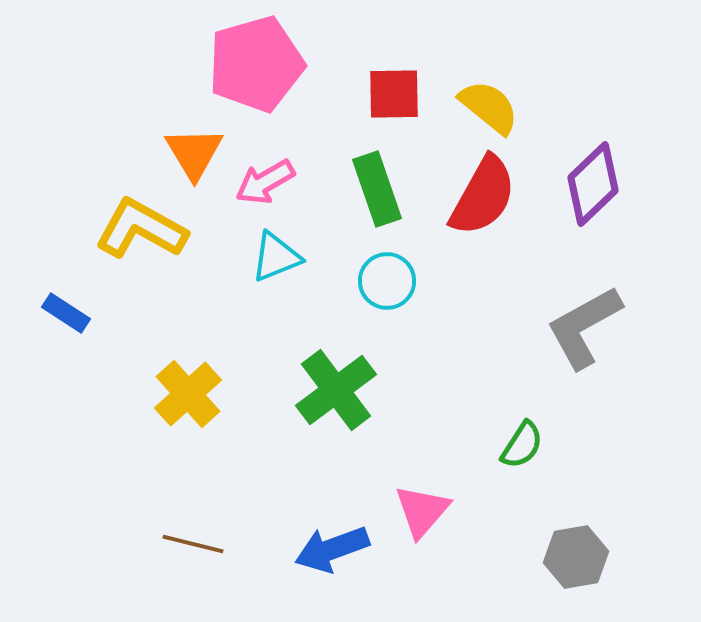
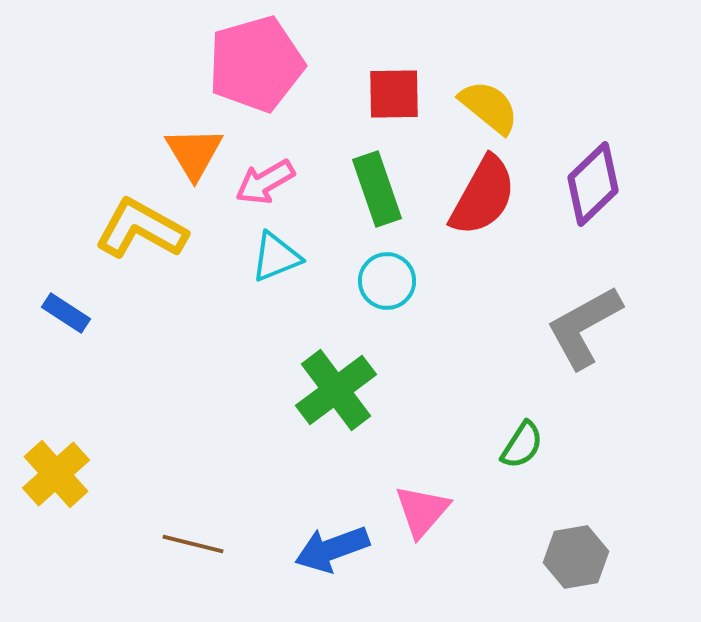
yellow cross: moved 132 px left, 80 px down
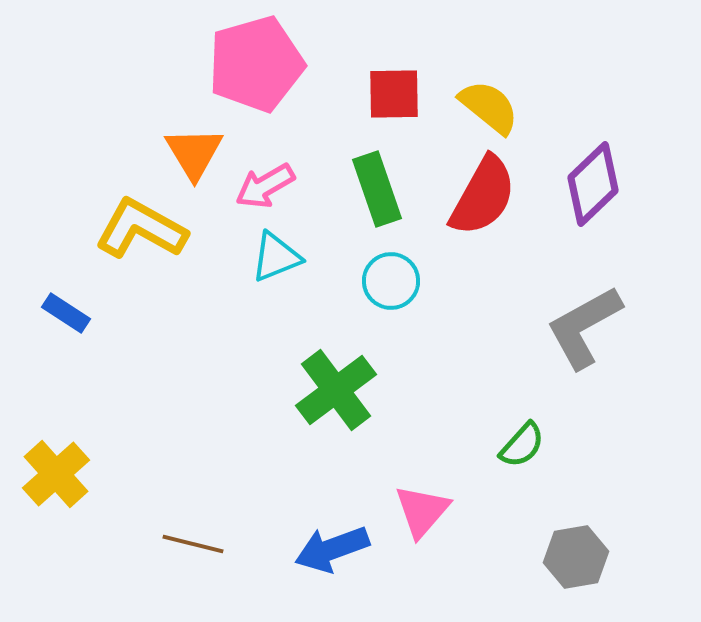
pink arrow: moved 4 px down
cyan circle: moved 4 px right
green semicircle: rotated 9 degrees clockwise
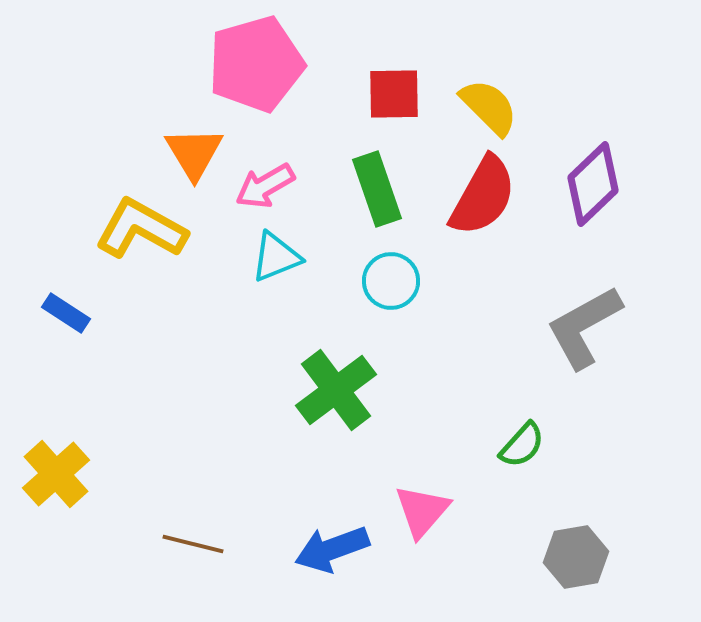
yellow semicircle: rotated 6 degrees clockwise
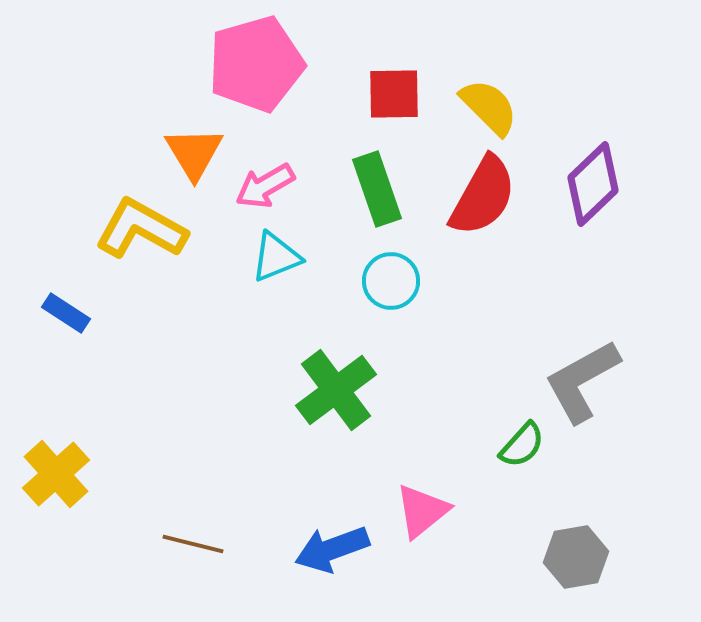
gray L-shape: moved 2 px left, 54 px down
pink triangle: rotated 10 degrees clockwise
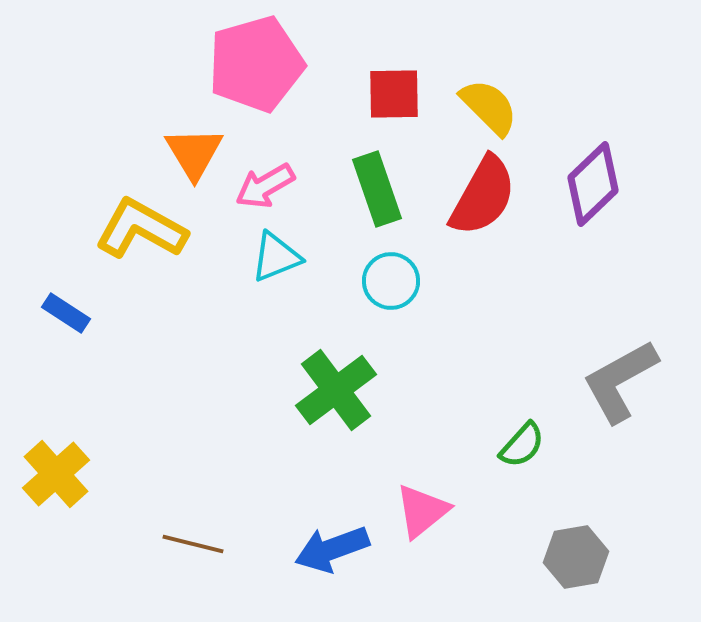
gray L-shape: moved 38 px right
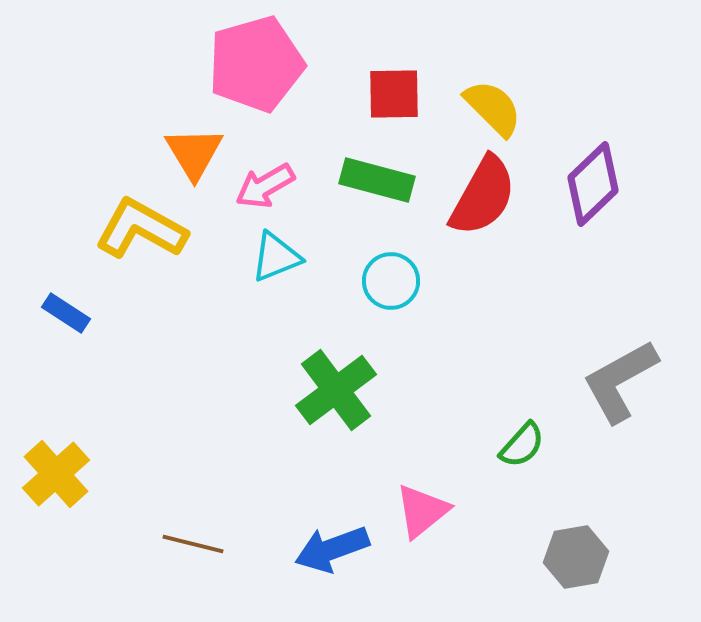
yellow semicircle: moved 4 px right, 1 px down
green rectangle: moved 9 px up; rotated 56 degrees counterclockwise
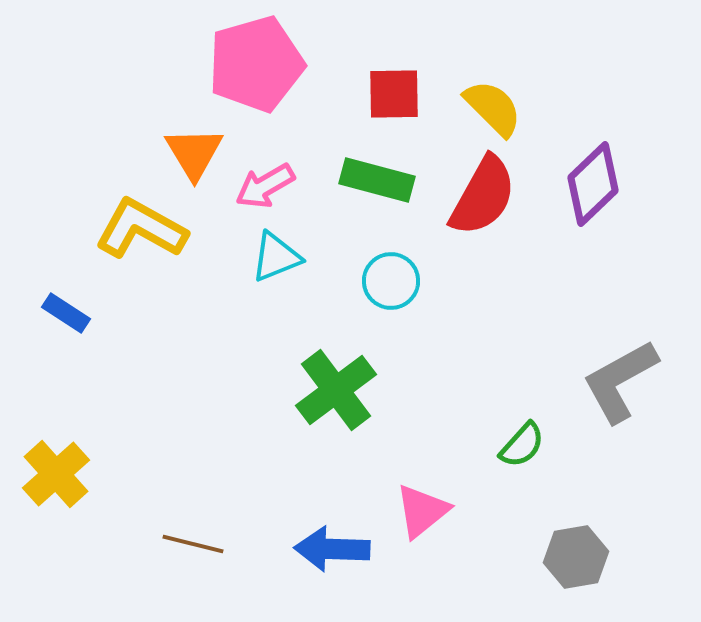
blue arrow: rotated 22 degrees clockwise
